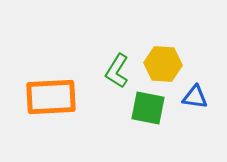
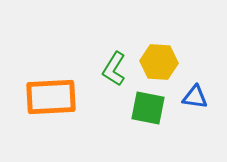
yellow hexagon: moved 4 px left, 2 px up
green L-shape: moved 3 px left, 2 px up
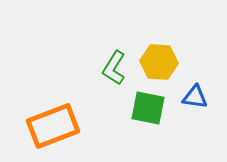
green L-shape: moved 1 px up
orange rectangle: moved 2 px right, 29 px down; rotated 18 degrees counterclockwise
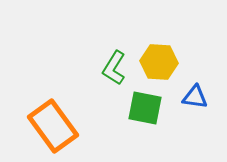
green square: moved 3 px left
orange rectangle: rotated 75 degrees clockwise
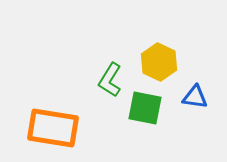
yellow hexagon: rotated 21 degrees clockwise
green L-shape: moved 4 px left, 12 px down
orange rectangle: moved 2 px down; rotated 45 degrees counterclockwise
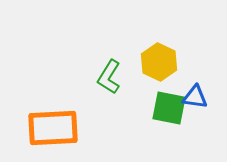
green L-shape: moved 1 px left, 3 px up
green square: moved 24 px right
orange rectangle: rotated 12 degrees counterclockwise
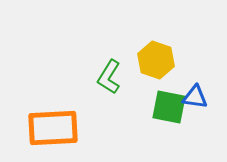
yellow hexagon: moved 3 px left, 2 px up; rotated 6 degrees counterclockwise
green square: moved 1 px up
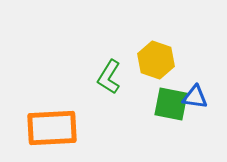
green square: moved 2 px right, 3 px up
orange rectangle: moved 1 px left
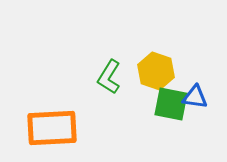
yellow hexagon: moved 11 px down
